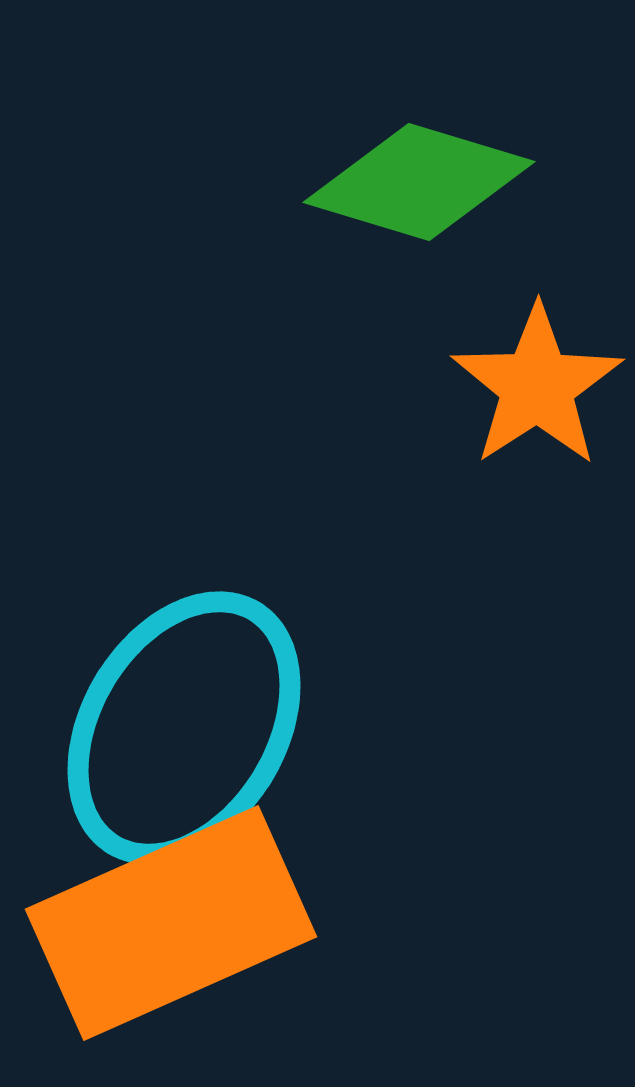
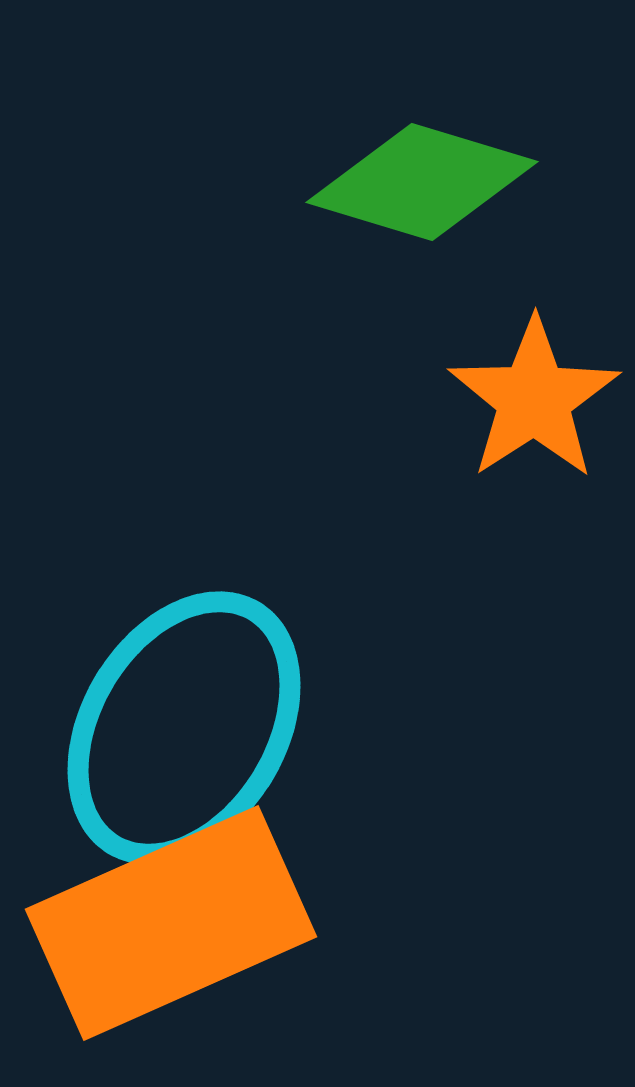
green diamond: moved 3 px right
orange star: moved 3 px left, 13 px down
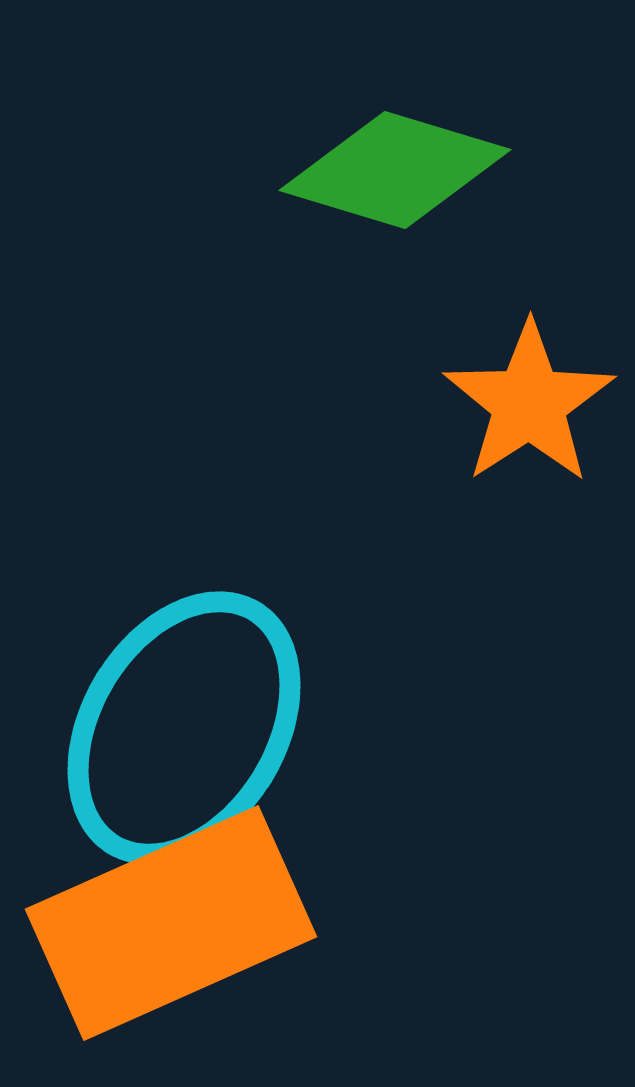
green diamond: moved 27 px left, 12 px up
orange star: moved 5 px left, 4 px down
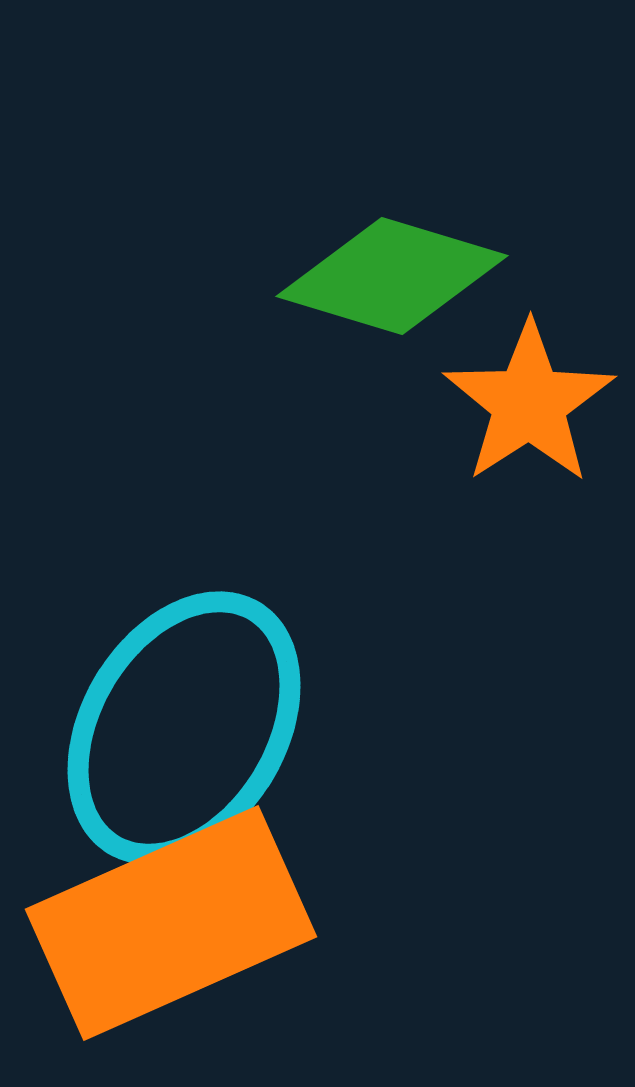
green diamond: moved 3 px left, 106 px down
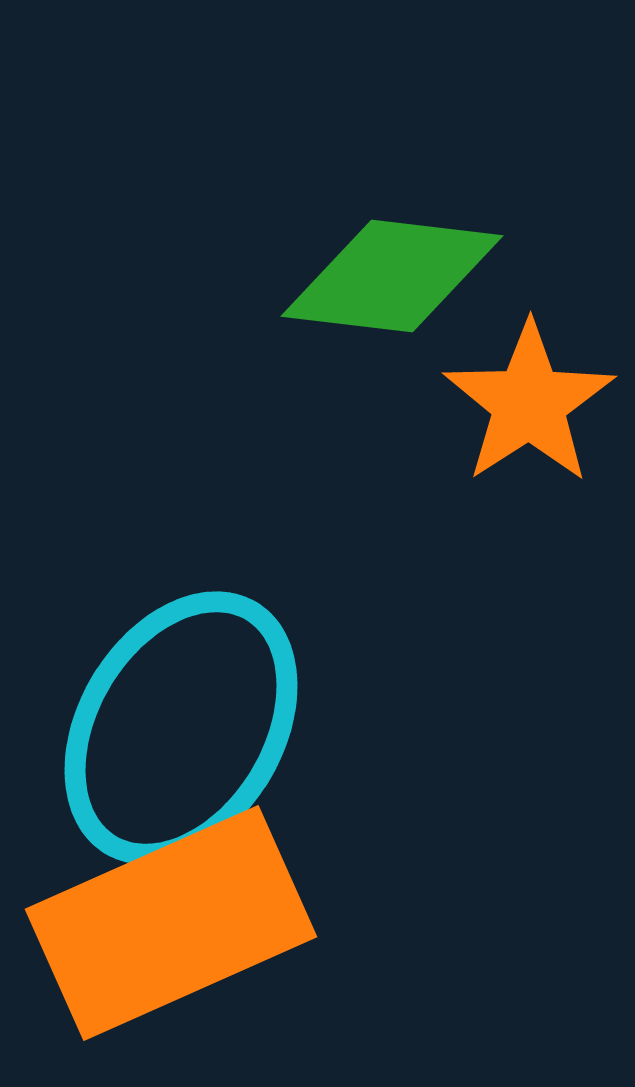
green diamond: rotated 10 degrees counterclockwise
cyan ellipse: moved 3 px left
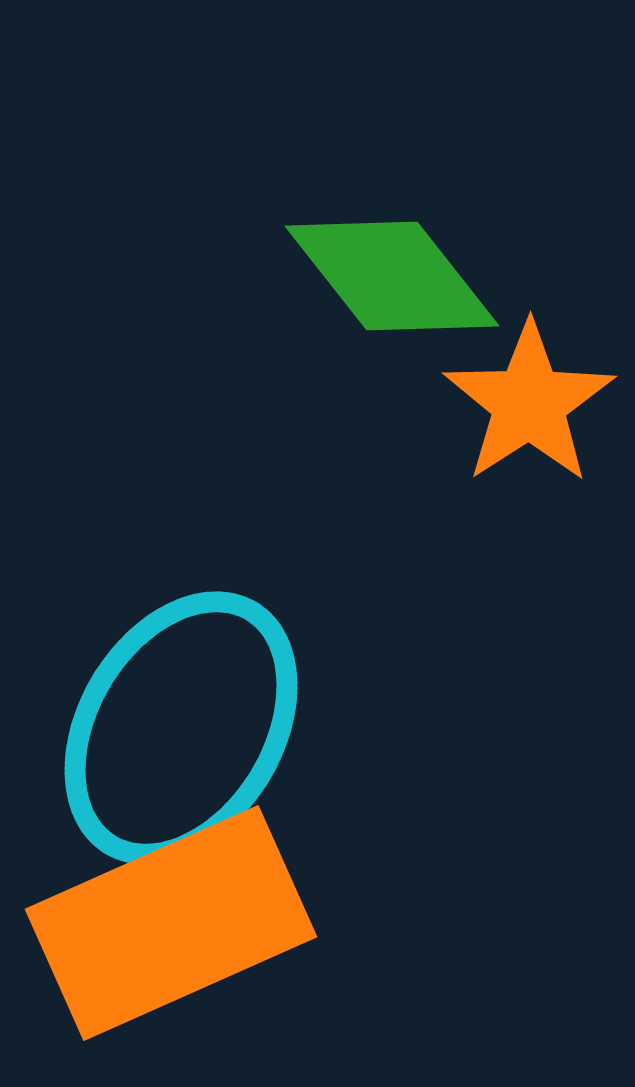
green diamond: rotated 45 degrees clockwise
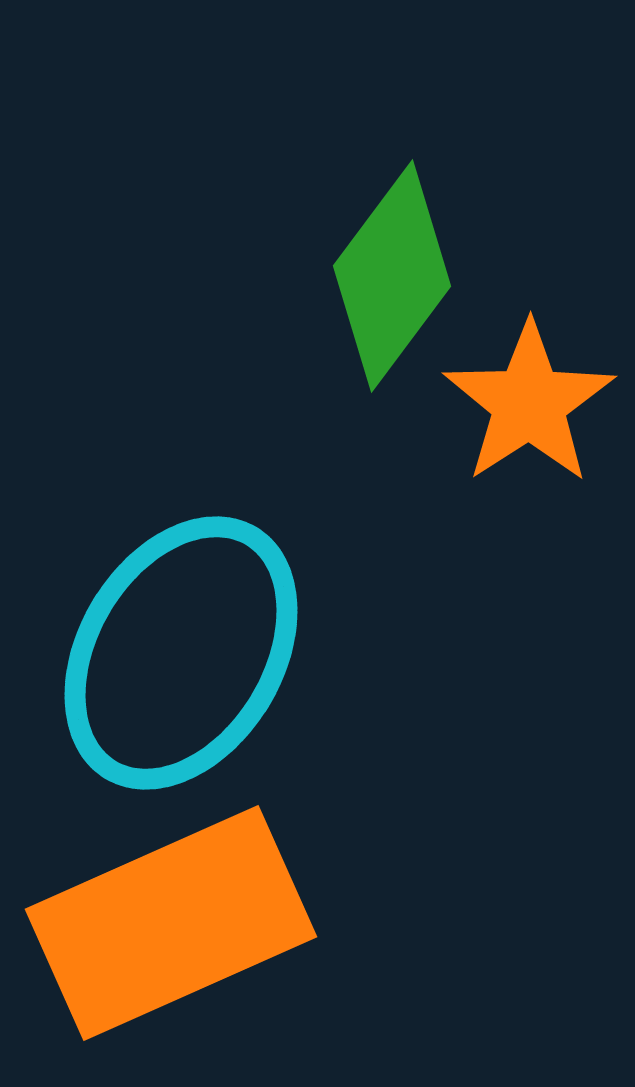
green diamond: rotated 75 degrees clockwise
cyan ellipse: moved 75 px up
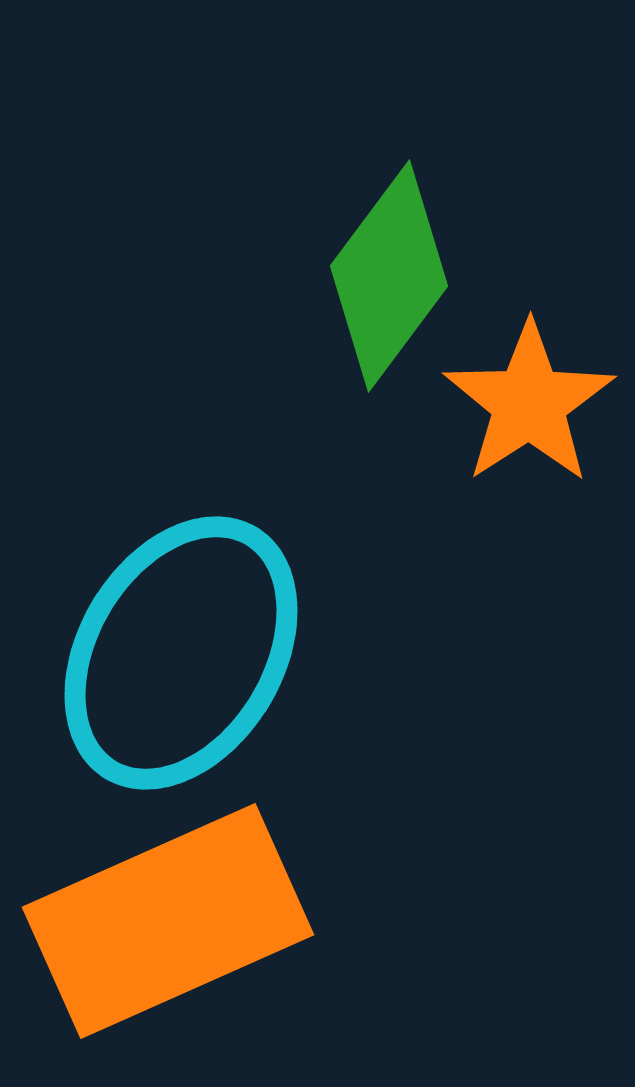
green diamond: moved 3 px left
orange rectangle: moved 3 px left, 2 px up
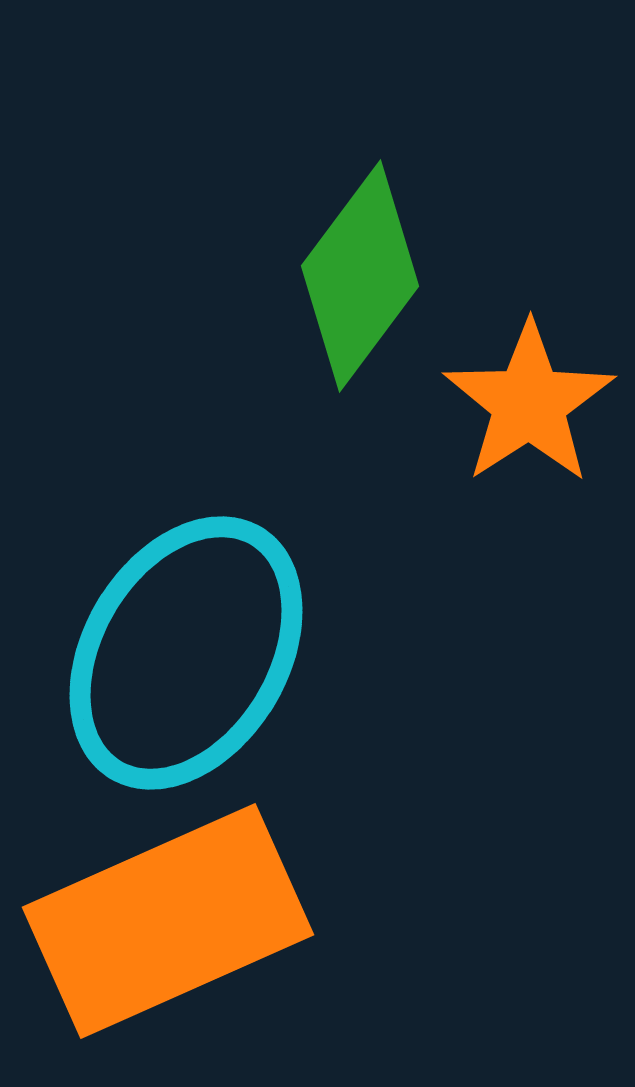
green diamond: moved 29 px left
cyan ellipse: moved 5 px right
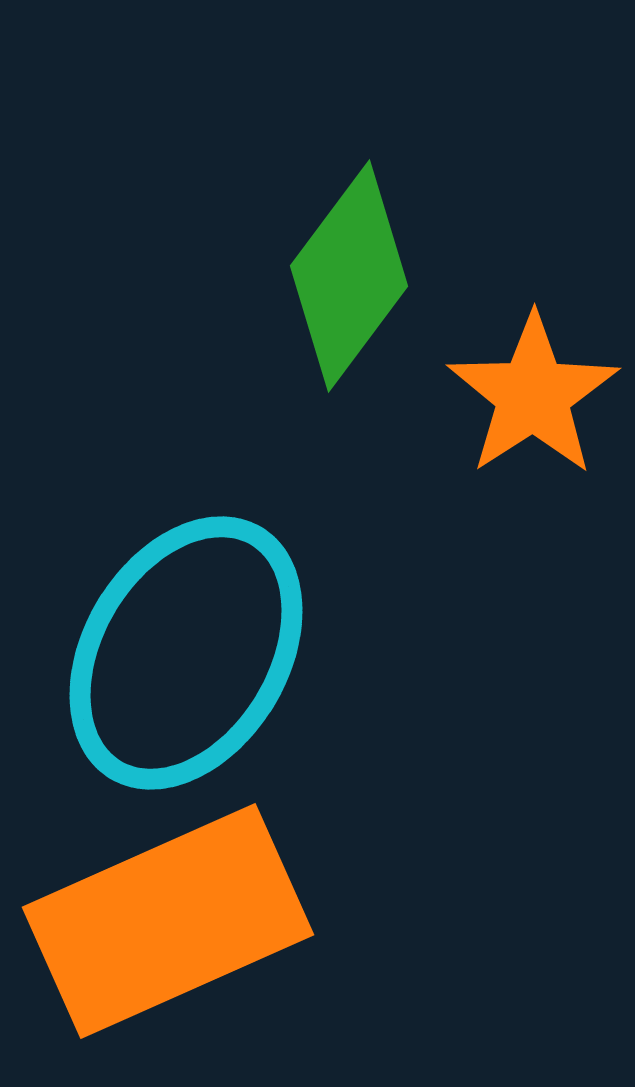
green diamond: moved 11 px left
orange star: moved 4 px right, 8 px up
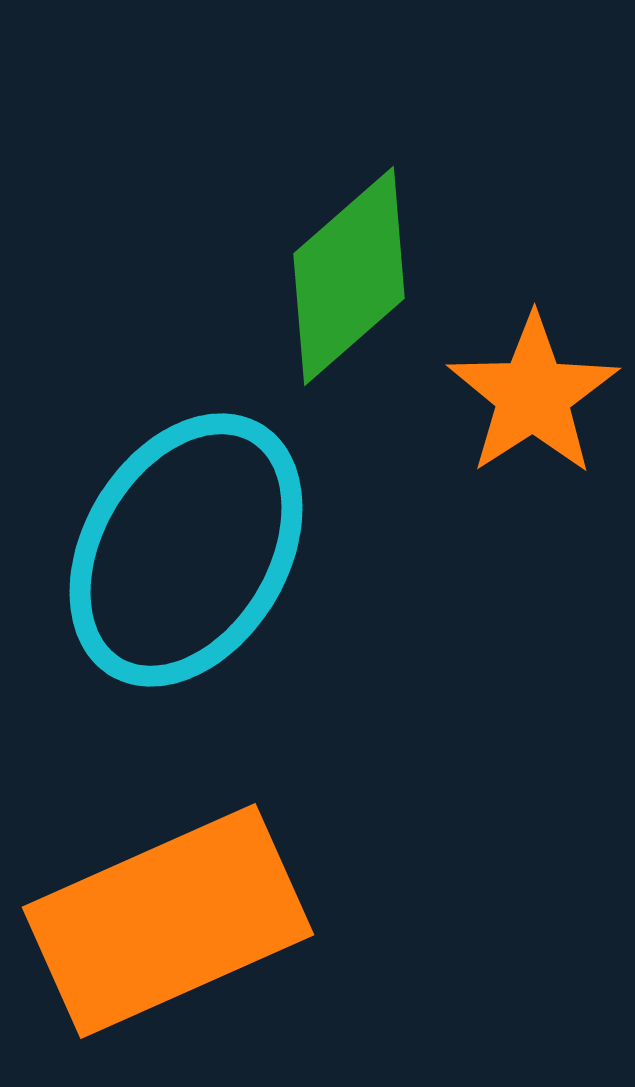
green diamond: rotated 12 degrees clockwise
cyan ellipse: moved 103 px up
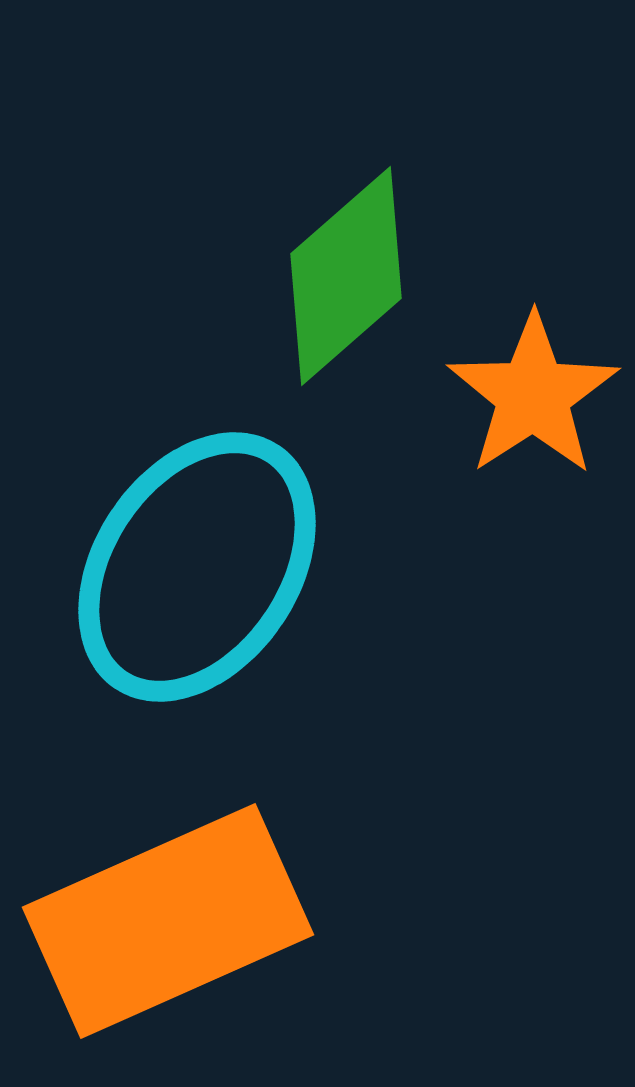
green diamond: moved 3 px left
cyan ellipse: moved 11 px right, 17 px down; rotated 3 degrees clockwise
